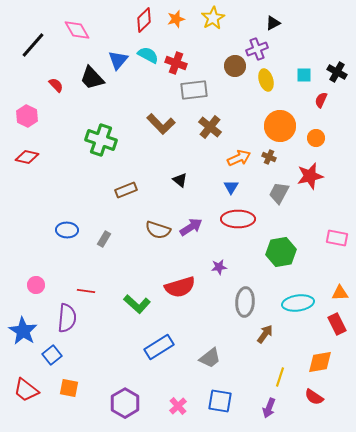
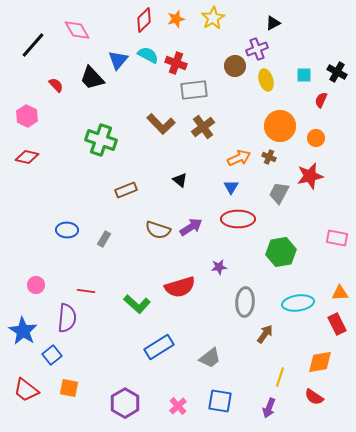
brown cross at (210, 127): moved 7 px left; rotated 15 degrees clockwise
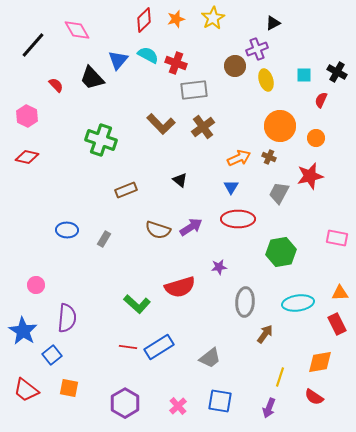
red line at (86, 291): moved 42 px right, 56 px down
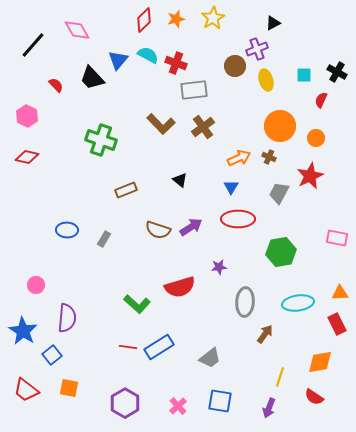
red star at (310, 176): rotated 12 degrees counterclockwise
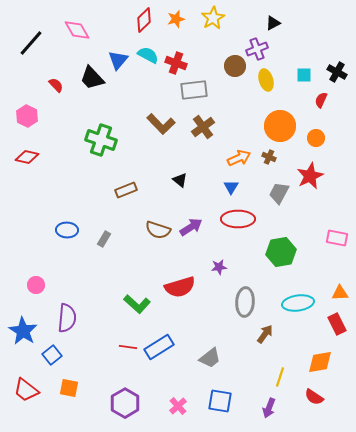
black line at (33, 45): moved 2 px left, 2 px up
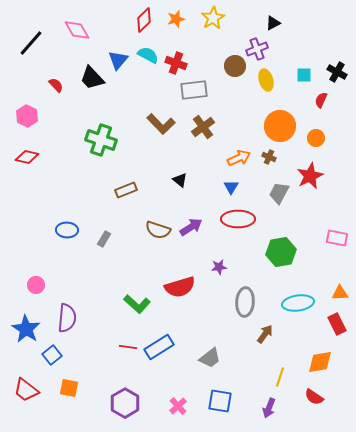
blue star at (23, 331): moved 3 px right, 2 px up
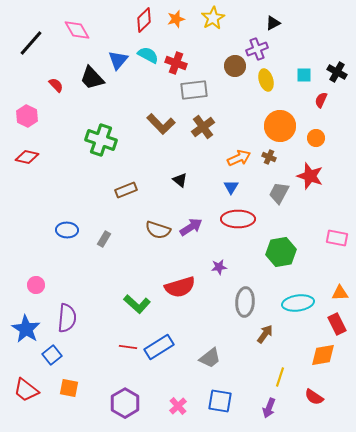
red star at (310, 176): rotated 28 degrees counterclockwise
orange diamond at (320, 362): moved 3 px right, 7 px up
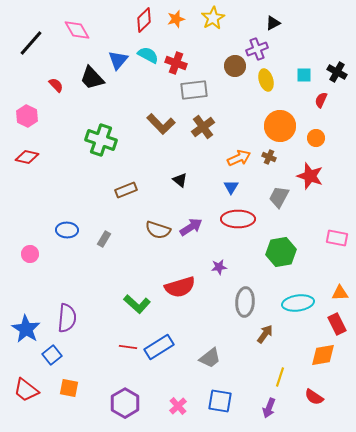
gray trapezoid at (279, 193): moved 4 px down
pink circle at (36, 285): moved 6 px left, 31 px up
